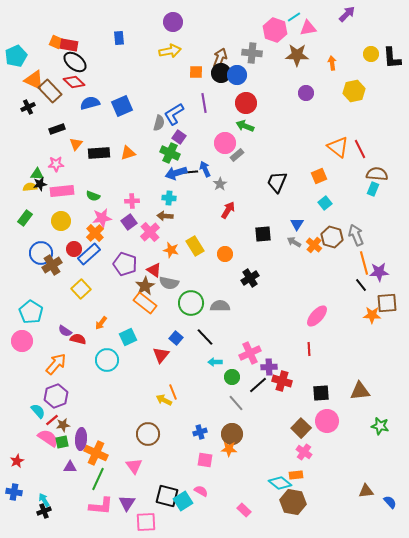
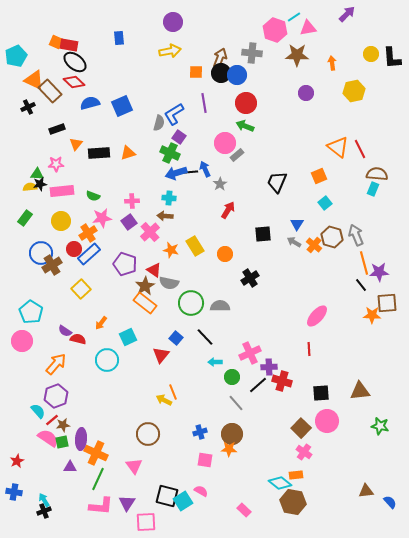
orange cross at (95, 233): moved 7 px left; rotated 12 degrees clockwise
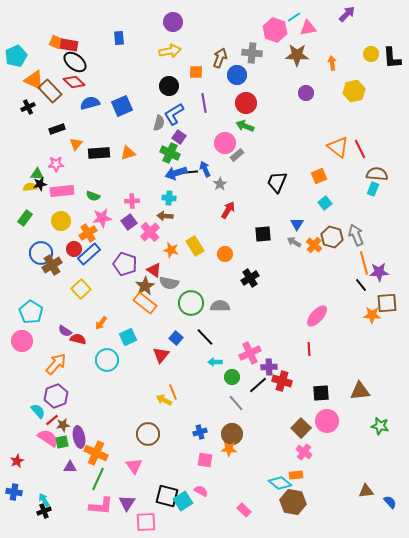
black circle at (221, 73): moved 52 px left, 13 px down
purple ellipse at (81, 439): moved 2 px left, 2 px up; rotated 15 degrees counterclockwise
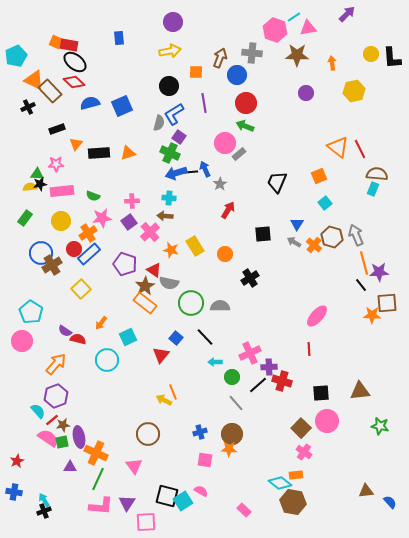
gray rectangle at (237, 155): moved 2 px right, 1 px up
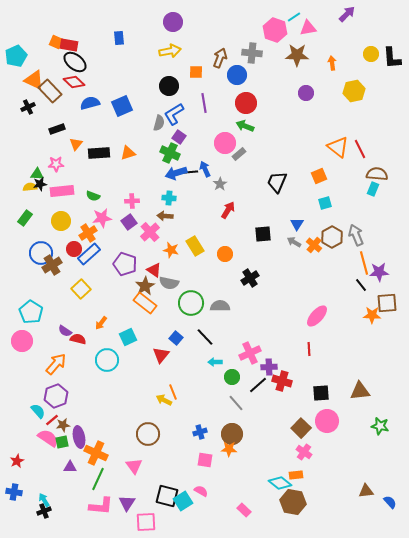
cyan square at (325, 203): rotated 24 degrees clockwise
brown hexagon at (332, 237): rotated 15 degrees clockwise
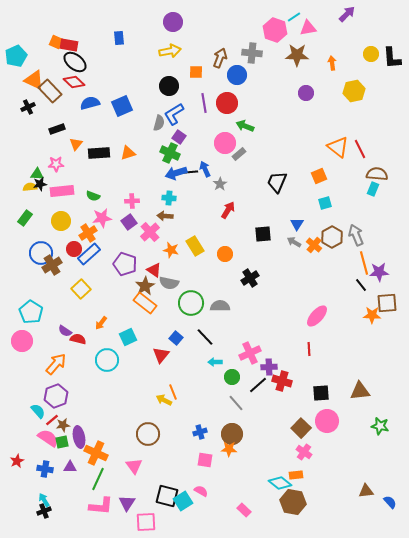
red circle at (246, 103): moved 19 px left
blue cross at (14, 492): moved 31 px right, 23 px up
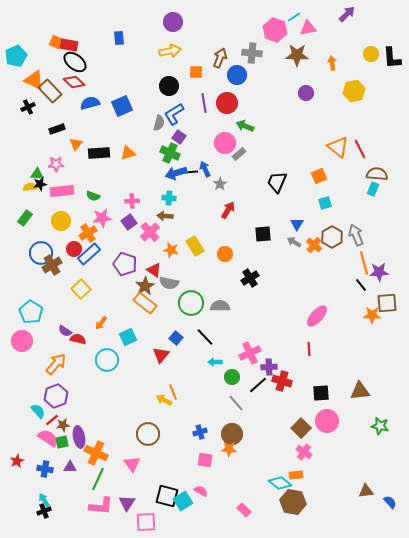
pink triangle at (134, 466): moved 2 px left, 2 px up
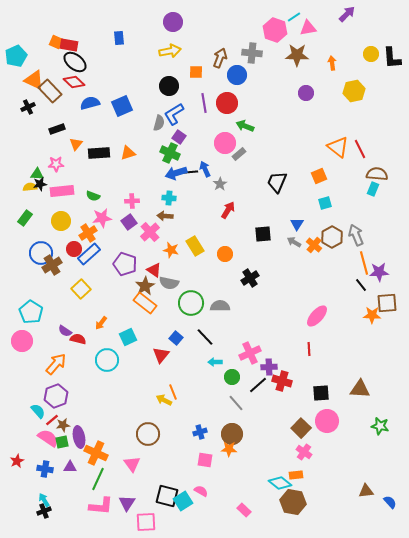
brown triangle at (360, 391): moved 2 px up; rotated 10 degrees clockwise
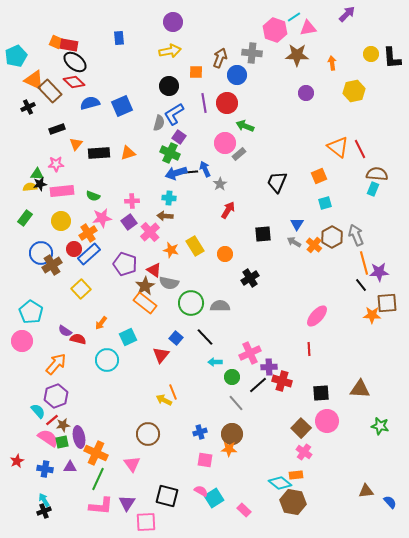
cyan square at (183, 501): moved 31 px right, 3 px up
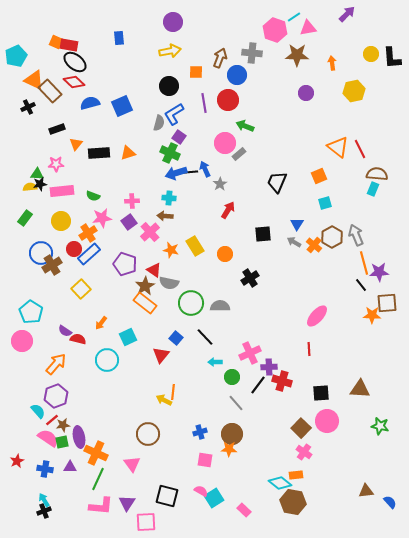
red circle at (227, 103): moved 1 px right, 3 px up
black line at (258, 385): rotated 12 degrees counterclockwise
orange line at (173, 392): rotated 28 degrees clockwise
